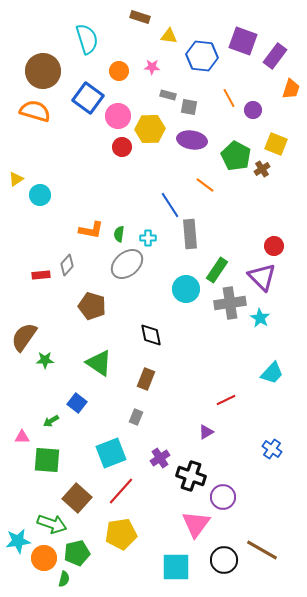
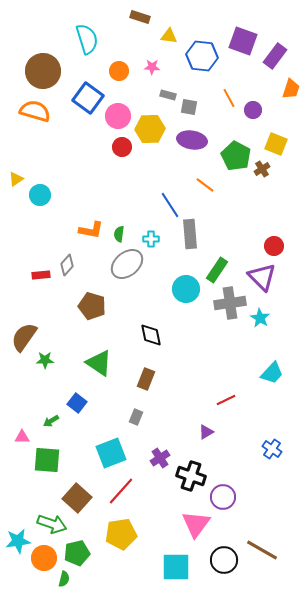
cyan cross at (148, 238): moved 3 px right, 1 px down
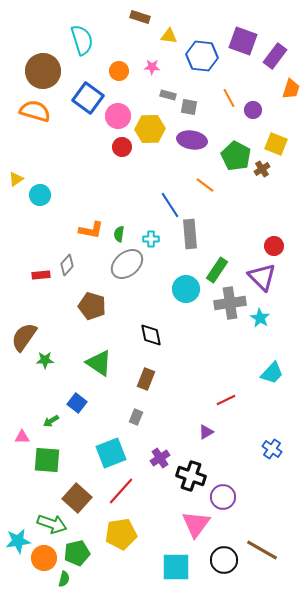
cyan semicircle at (87, 39): moved 5 px left, 1 px down
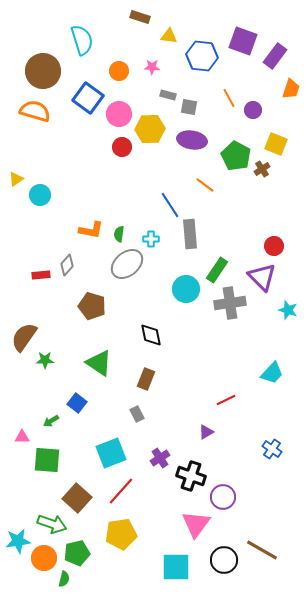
pink circle at (118, 116): moved 1 px right, 2 px up
cyan star at (260, 318): moved 28 px right, 8 px up; rotated 12 degrees counterclockwise
gray rectangle at (136, 417): moved 1 px right, 3 px up; rotated 49 degrees counterclockwise
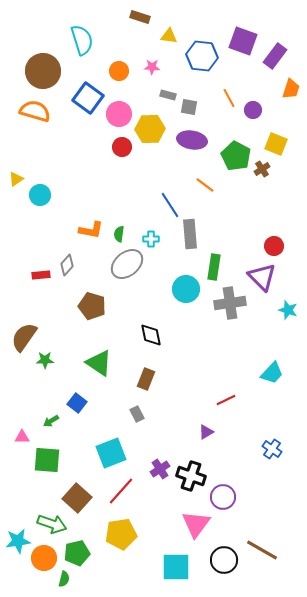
green rectangle at (217, 270): moved 3 px left, 3 px up; rotated 25 degrees counterclockwise
purple cross at (160, 458): moved 11 px down
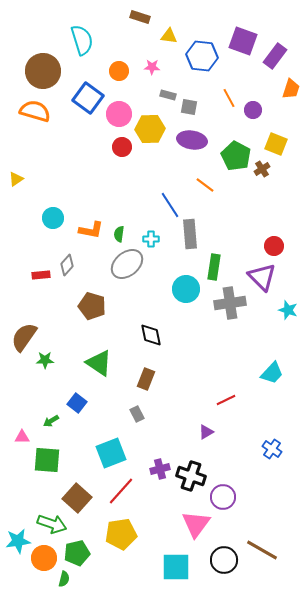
cyan circle at (40, 195): moved 13 px right, 23 px down
purple cross at (160, 469): rotated 18 degrees clockwise
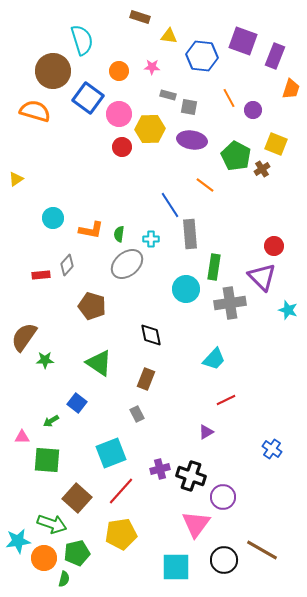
purple rectangle at (275, 56): rotated 15 degrees counterclockwise
brown circle at (43, 71): moved 10 px right
cyan trapezoid at (272, 373): moved 58 px left, 14 px up
